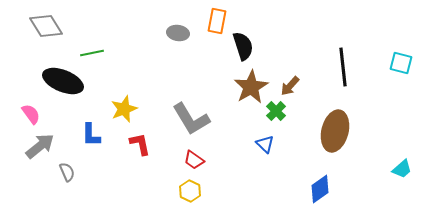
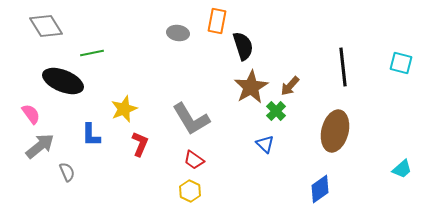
red L-shape: rotated 35 degrees clockwise
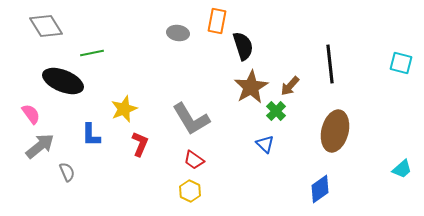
black line: moved 13 px left, 3 px up
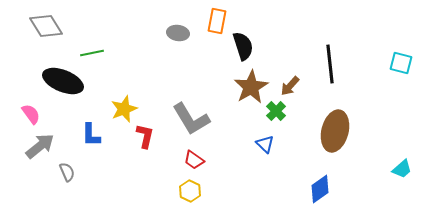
red L-shape: moved 5 px right, 8 px up; rotated 10 degrees counterclockwise
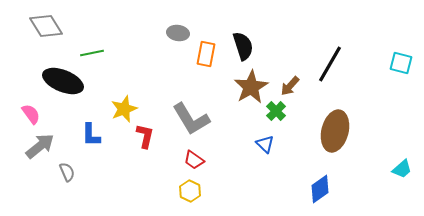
orange rectangle: moved 11 px left, 33 px down
black line: rotated 36 degrees clockwise
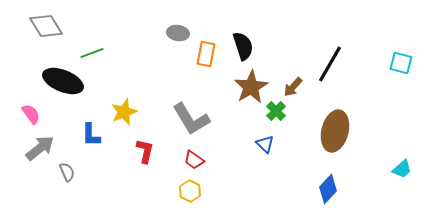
green line: rotated 10 degrees counterclockwise
brown arrow: moved 3 px right, 1 px down
yellow star: moved 3 px down
red L-shape: moved 15 px down
gray arrow: moved 2 px down
blue diamond: moved 8 px right; rotated 12 degrees counterclockwise
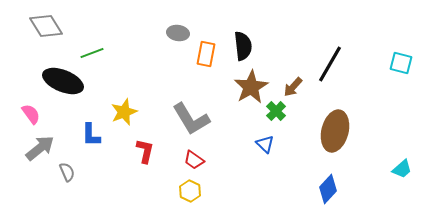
black semicircle: rotated 12 degrees clockwise
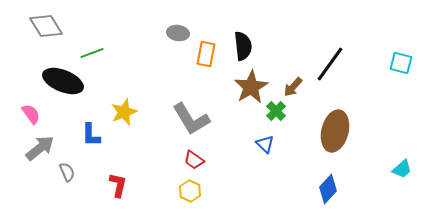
black line: rotated 6 degrees clockwise
red L-shape: moved 27 px left, 34 px down
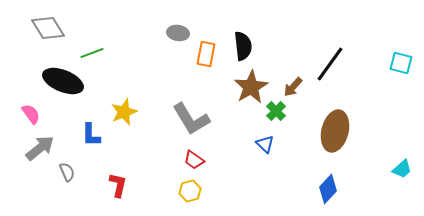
gray diamond: moved 2 px right, 2 px down
yellow hexagon: rotated 20 degrees clockwise
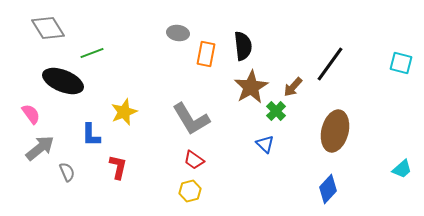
red L-shape: moved 18 px up
